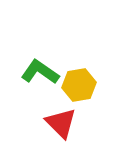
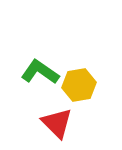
red triangle: moved 4 px left
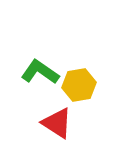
red triangle: rotated 12 degrees counterclockwise
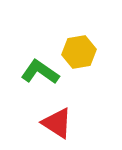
yellow hexagon: moved 33 px up
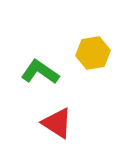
yellow hexagon: moved 14 px right, 1 px down
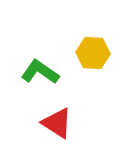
yellow hexagon: rotated 12 degrees clockwise
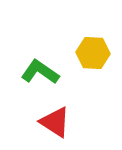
red triangle: moved 2 px left, 1 px up
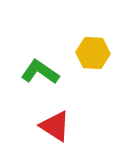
red triangle: moved 4 px down
